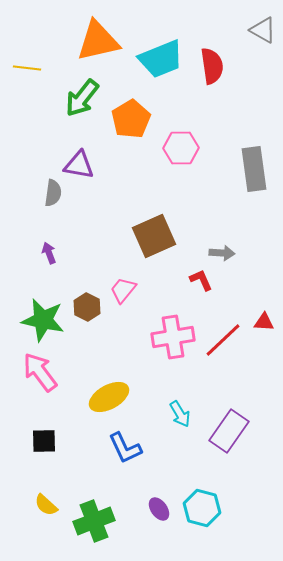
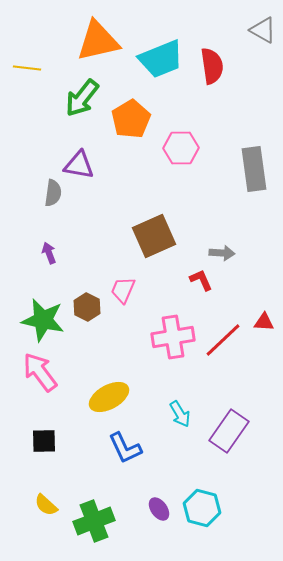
pink trapezoid: rotated 16 degrees counterclockwise
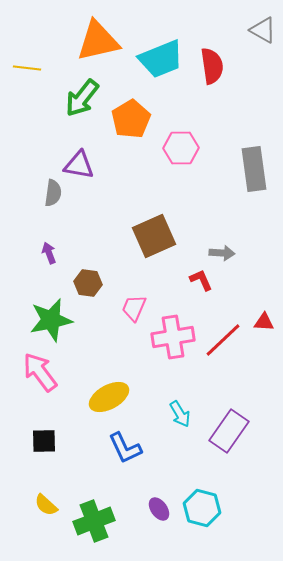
pink trapezoid: moved 11 px right, 18 px down
brown hexagon: moved 1 px right, 24 px up; rotated 20 degrees counterclockwise
green star: moved 8 px right; rotated 24 degrees counterclockwise
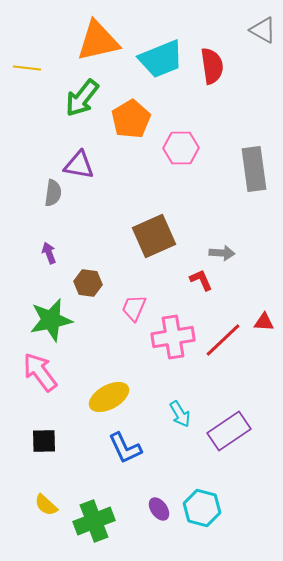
purple rectangle: rotated 21 degrees clockwise
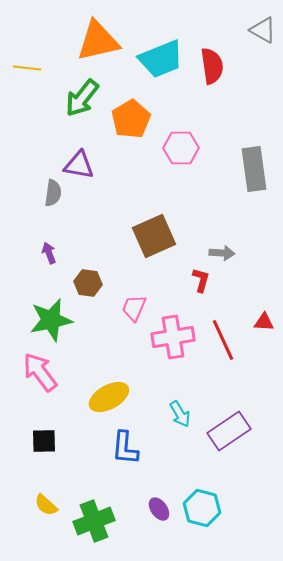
red L-shape: rotated 40 degrees clockwise
red line: rotated 72 degrees counterclockwise
blue L-shape: rotated 30 degrees clockwise
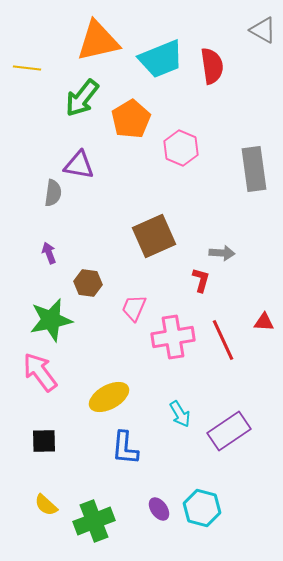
pink hexagon: rotated 24 degrees clockwise
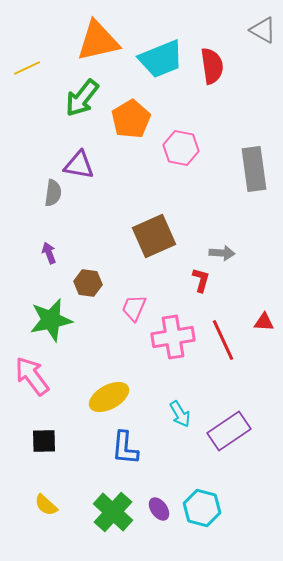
yellow line: rotated 32 degrees counterclockwise
pink hexagon: rotated 12 degrees counterclockwise
pink arrow: moved 8 px left, 4 px down
green cross: moved 19 px right, 9 px up; rotated 27 degrees counterclockwise
